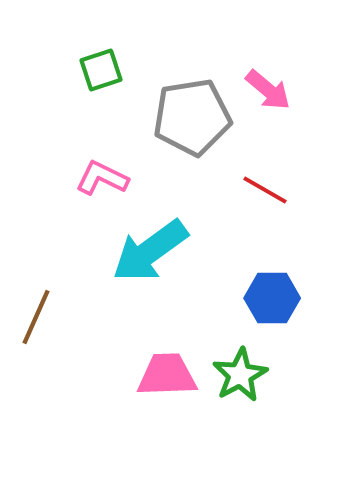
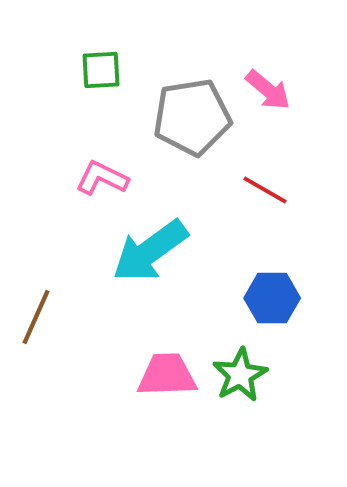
green square: rotated 15 degrees clockwise
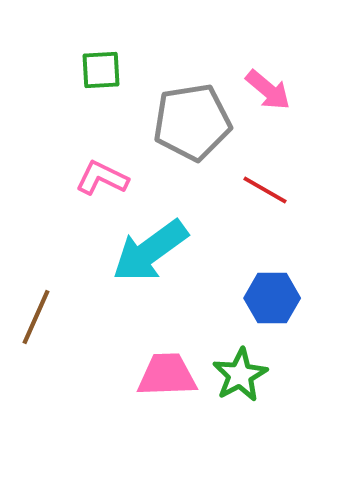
gray pentagon: moved 5 px down
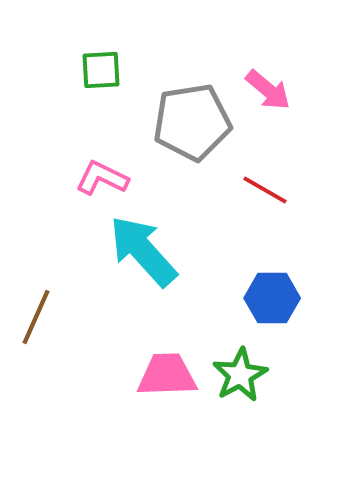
cyan arrow: moved 7 px left; rotated 84 degrees clockwise
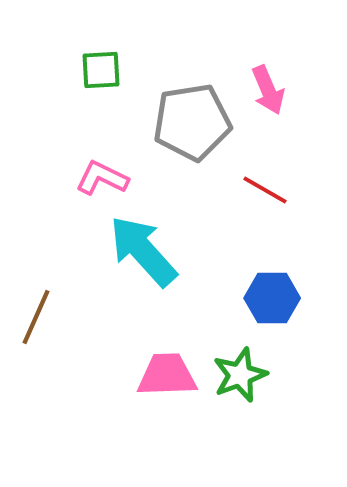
pink arrow: rotated 27 degrees clockwise
green star: rotated 8 degrees clockwise
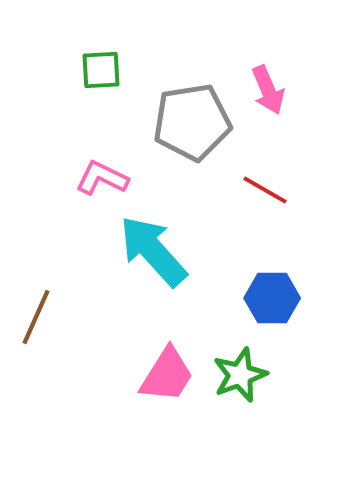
cyan arrow: moved 10 px right
pink trapezoid: rotated 124 degrees clockwise
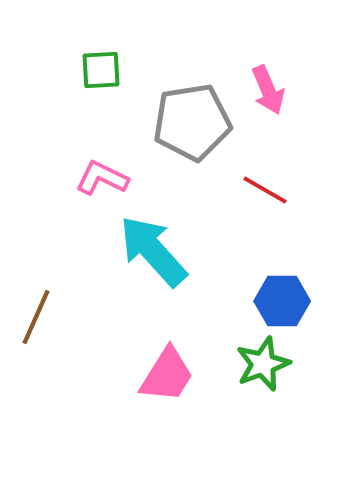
blue hexagon: moved 10 px right, 3 px down
green star: moved 23 px right, 11 px up
